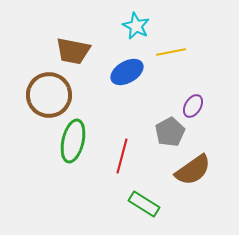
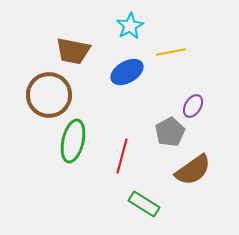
cyan star: moved 6 px left; rotated 16 degrees clockwise
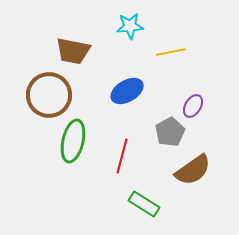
cyan star: rotated 24 degrees clockwise
blue ellipse: moved 19 px down
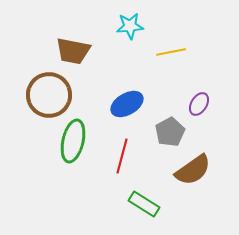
blue ellipse: moved 13 px down
purple ellipse: moved 6 px right, 2 px up
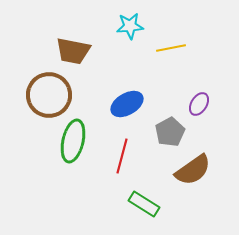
yellow line: moved 4 px up
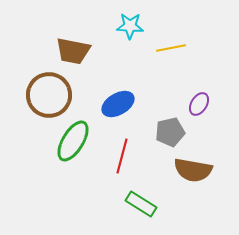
cyan star: rotated 8 degrees clockwise
blue ellipse: moved 9 px left
gray pentagon: rotated 16 degrees clockwise
green ellipse: rotated 18 degrees clockwise
brown semicircle: rotated 45 degrees clockwise
green rectangle: moved 3 px left
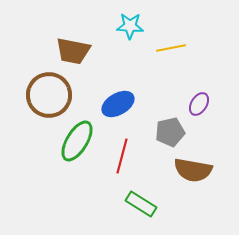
green ellipse: moved 4 px right
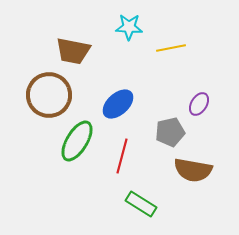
cyan star: moved 1 px left, 1 px down
blue ellipse: rotated 12 degrees counterclockwise
